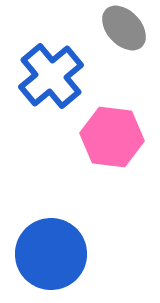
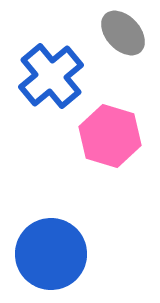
gray ellipse: moved 1 px left, 5 px down
pink hexagon: moved 2 px left, 1 px up; rotated 10 degrees clockwise
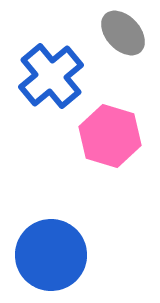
blue circle: moved 1 px down
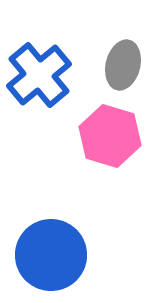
gray ellipse: moved 32 px down; rotated 57 degrees clockwise
blue cross: moved 12 px left, 1 px up
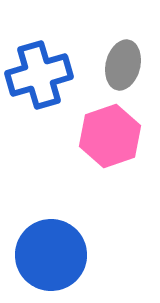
blue cross: rotated 24 degrees clockwise
pink hexagon: rotated 24 degrees clockwise
